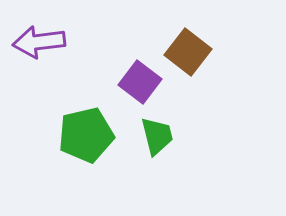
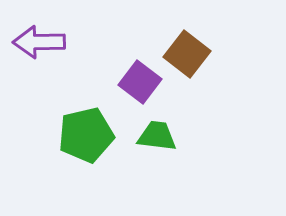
purple arrow: rotated 6 degrees clockwise
brown square: moved 1 px left, 2 px down
green trapezoid: rotated 69 degrees counterclockwise
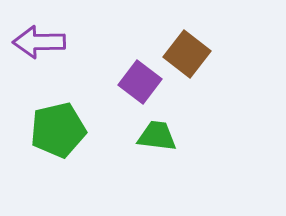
green pentagon: moved 28 px left, 5 px up
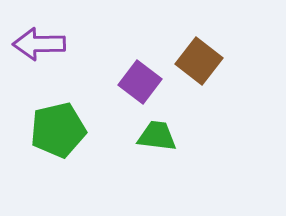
purple arrow: moved 2 px down
brown square: moved 12 px right, 7 px down
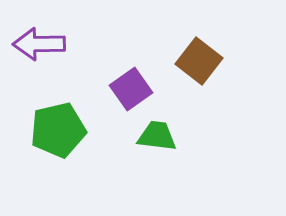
purple square: moved 9 px left, 7 px down; rotated 18 degrees clockwise
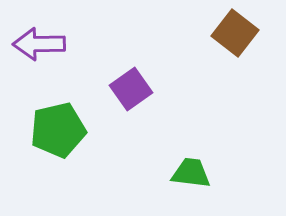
brown square: moved 36 px right, 28 px up
green trapezoid: moved 34 px right, 37 px down
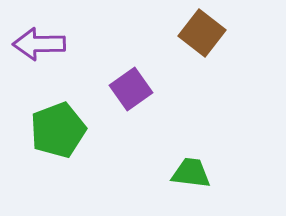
brown square: moved 33 px left
green pentagon: rotated 8 degrees counterclockwise
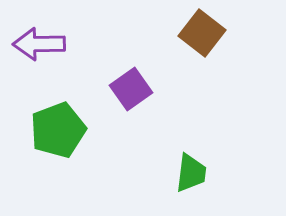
green trapezoid: rotated 90 degrees clockwise
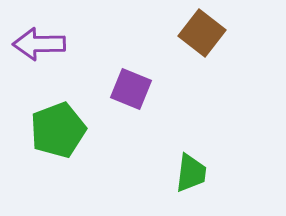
purple square: rotated 33 degrees counterclockwise
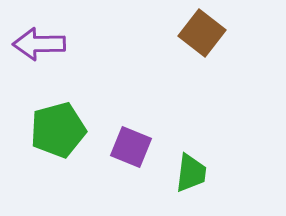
purple square: moved 58 px down
green pentagon: rotated 6 degrees clockwise
